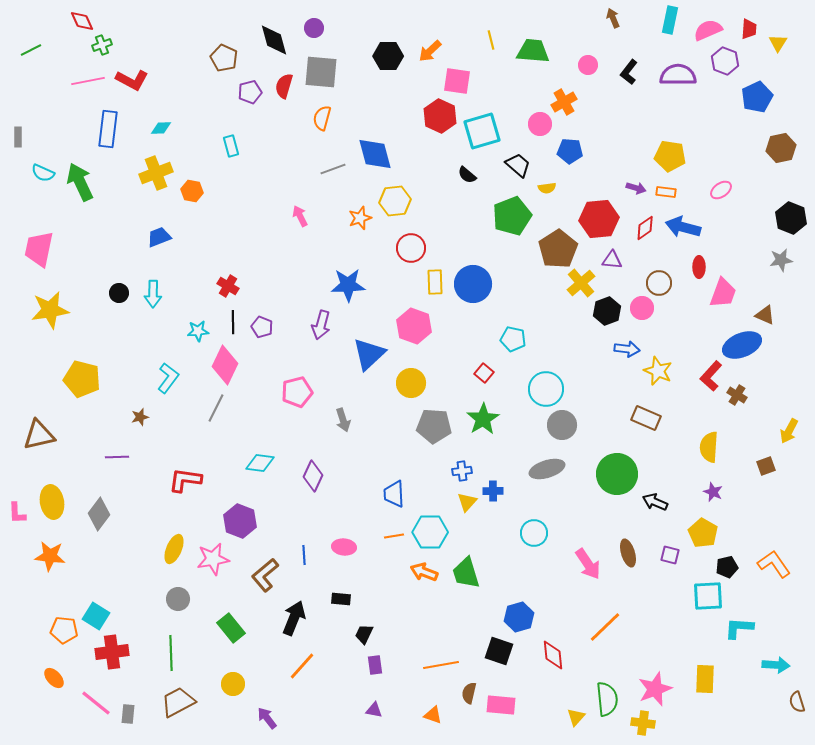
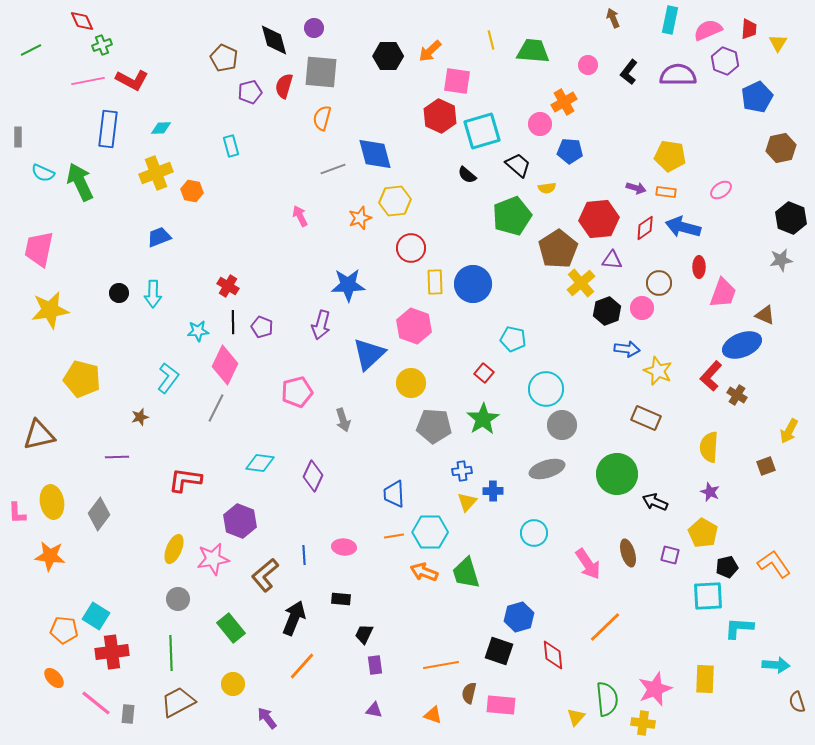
purple star at (713, 492): moved 3 px left
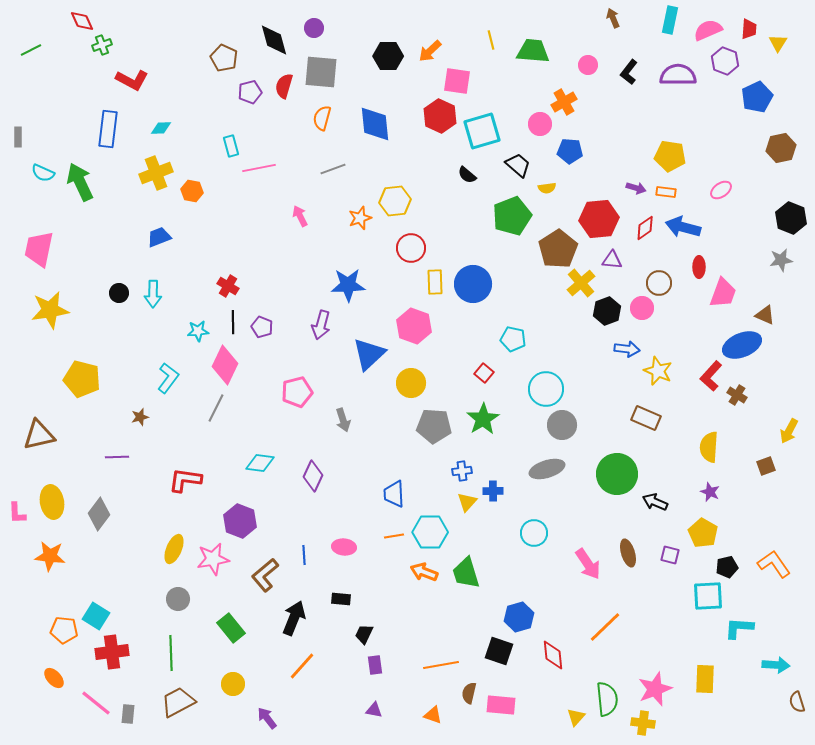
pink line at (88, 81): moved 171 px right, 87 px down
blue diamond at (375, 154): moved 30 px up; rotated 9 degrees clockwise
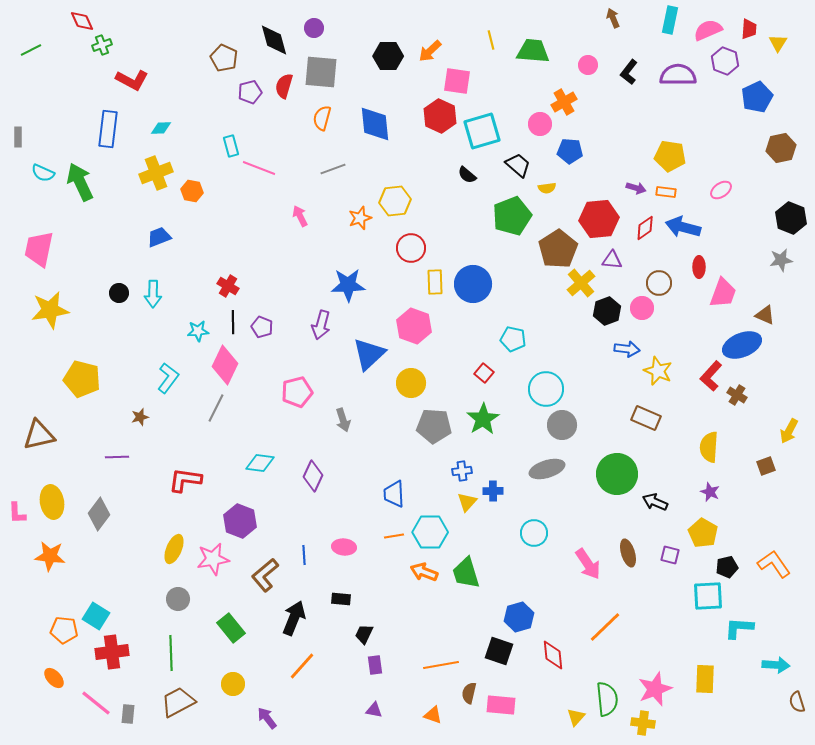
pink line at (259, 168): rotated 32 degrees clockwise
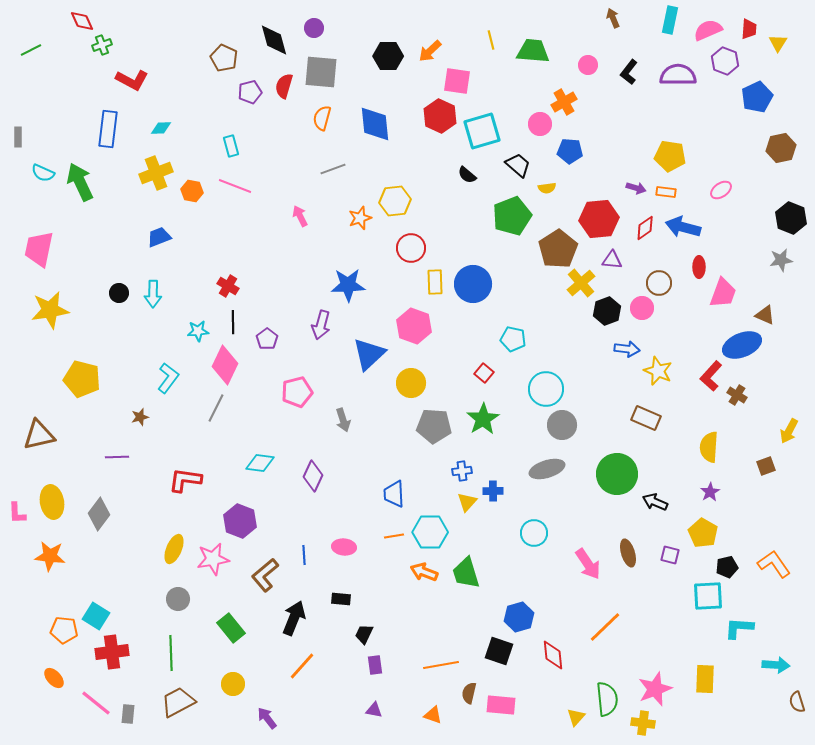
pink line at (259, 168): moved 24 px left, 18 px down
purple pentagon at (262, 327): moved 5 px right, 12 px down; rotated 15 degrees clockwise
purple star at (710, 492): rotated 18 degrees clockwise
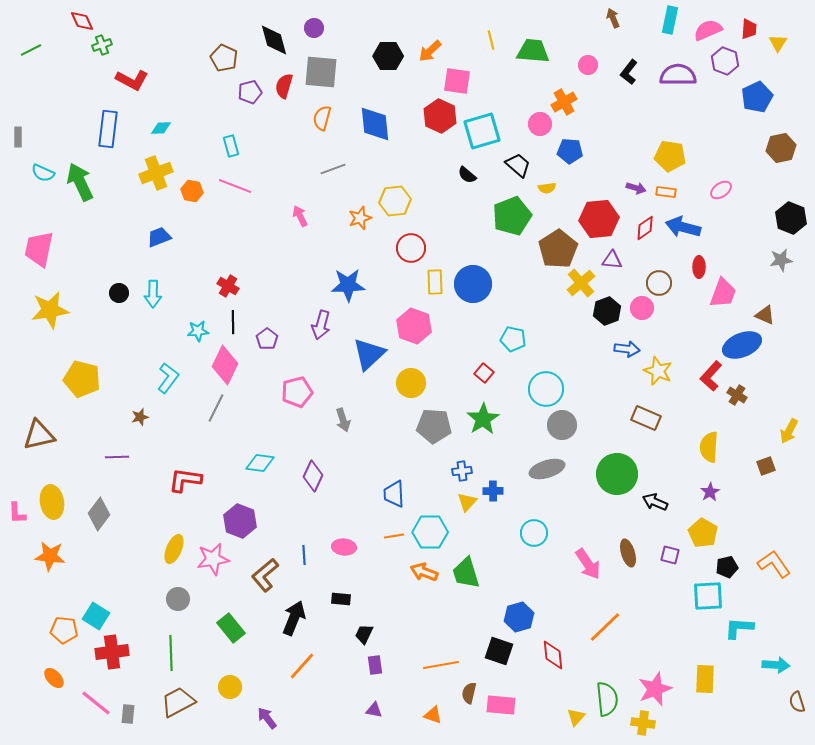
yellow circle at (233, 684): moved 3 px left, 3 px down
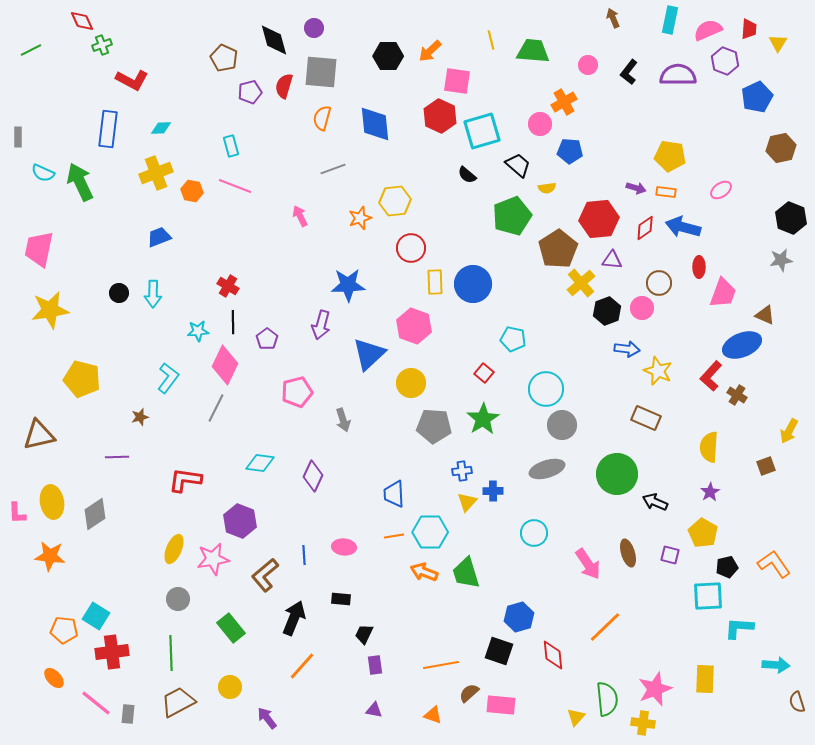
gray diamond at (99, 514): moved 4 px left; rotated 20 degrees clockwise
brown semicircle at (469, 693): rotated 35 degrees clockwise
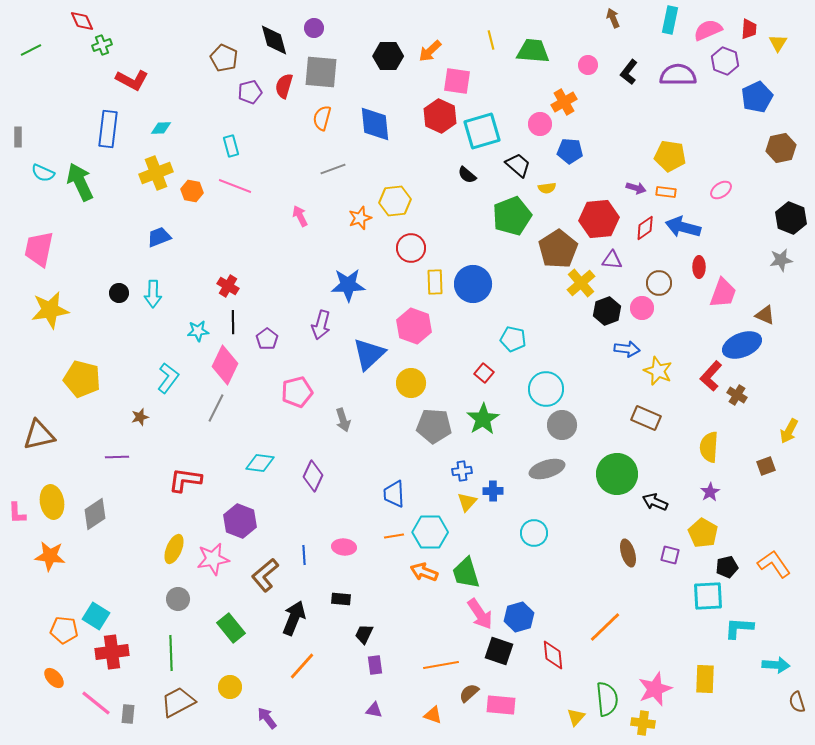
pink arrow at (588, 564): moved 108 px left, 50 px down
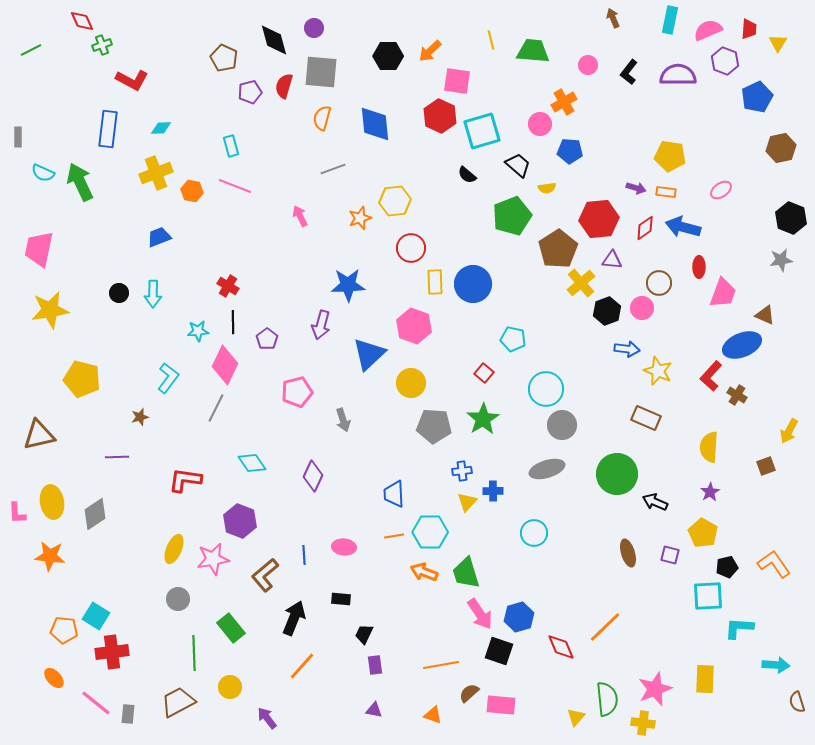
cyan diamond at (260, 463): moved 8 px left; rotated 48 degrees clockwise
green line at (171, 653): moved 23 px right
red diamond at (553, 655): moved 8 px right, 8 px up; rotated 16 degrees counterclockwise
